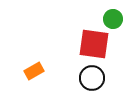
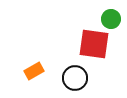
green circle: moved 2 px left
black circle: moved 17 px left
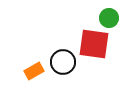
green circle: moved 2 px left, 1 px up
black circle: moved 12 px left, 16 px up
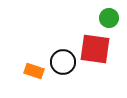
red square: moved 1 px right, 5 px down
orange rectangle: rotated 48 degrees clockwise
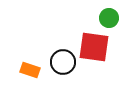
red square: moved 1 px left, 2 px up
orange rectangle: moved 4 px left, 1 px up
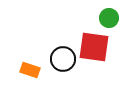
black circle: moved 3 px up
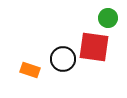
green circle: moved 1 px left
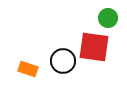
black circle: moved 2 px down
orange rectangle: moved 2 px left, 1 px up
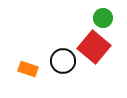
green circle: moved 5 px left
red square: rotated 32 degrees clockwise
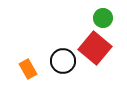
red square: moved 1 px right, 1 px down
orange rectangle: rotated 42 degrees clockwise
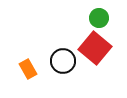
green circle: moved 4 px left
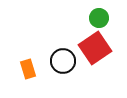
red square: rotated 16 degrees clockwise
orange rectangle: rotated 12 degrees clockwise
